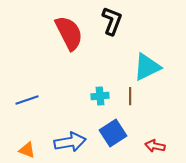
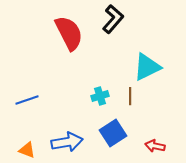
black L-shape: moved 1 px right, 2 px up; rotated 20 degrees clockwise
cyan cross: rotated 12 degrees counterclockwise
blue arrow: moved 3 px left
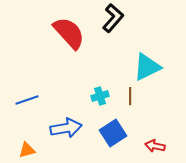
black L-shape: moved 1 px up
red semicircle: rotated 15 degrees counterclockwise
blue arrow: moved 1 px left, 14 px up
orange triangle: rotated 36 degrees counterclockwise
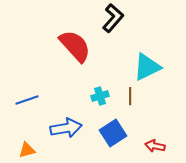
red semicircle: moved 6 px right, 13 px down
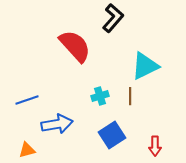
cyan triangle: moved 2 px left, 1 px up
blue arrow: moved 9 px left, 4 px up
blue square: moved 1 px left, 2 px down
red arrow: rotated 102 degrees counterclockwise
